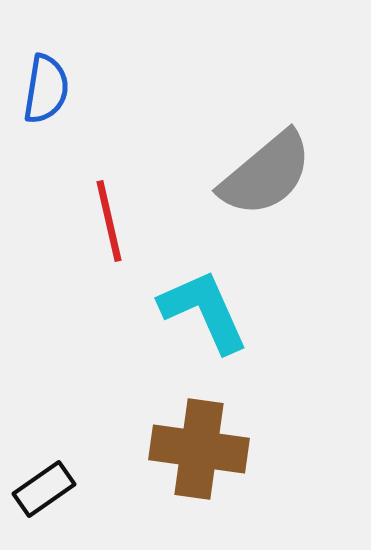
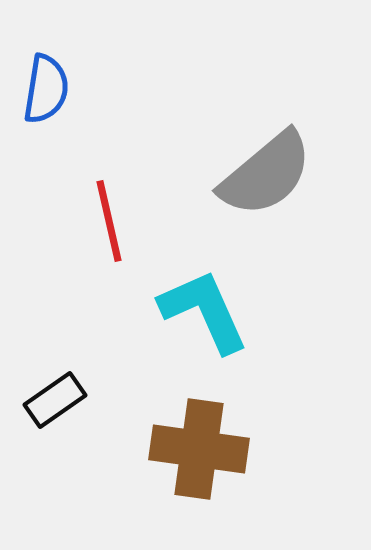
black rectangle: moved 11 px right, 89 px up
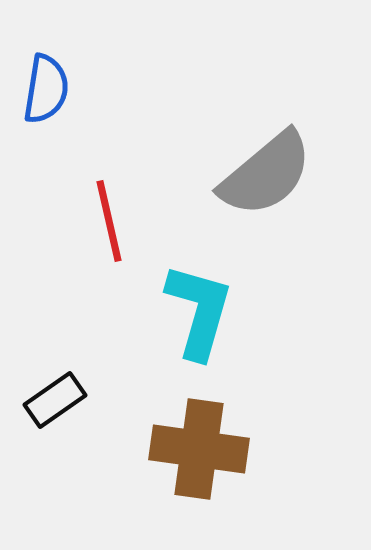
cyan L-shape: moved 5 px left; rotated 40 degrees clockwise
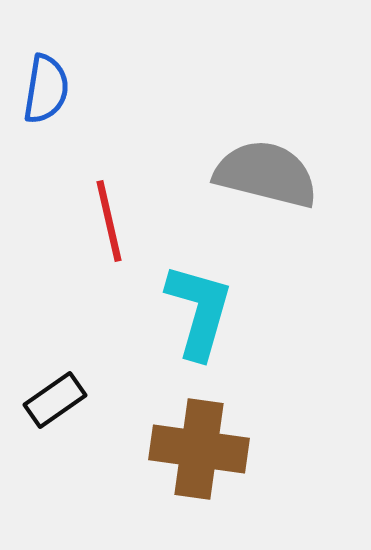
gray semicircle: rotated 126 degrees counterclockwise
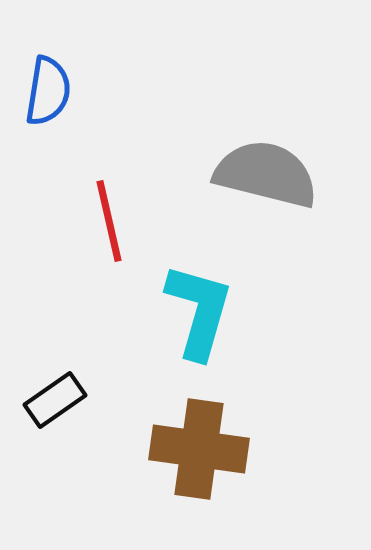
blue semicircle: moved 2 px right, 2 px down
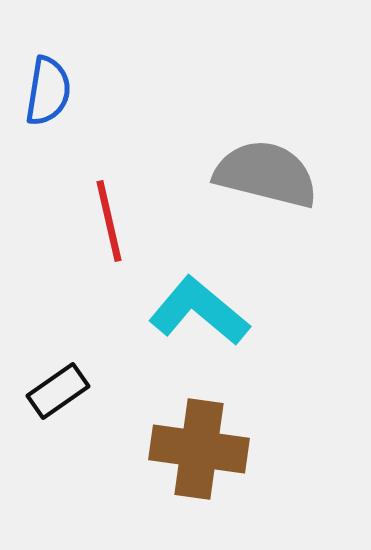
cyan L-shape: rotated 66 degrees counterclockwise
black rectangle: moved 3 px right, 9 px up
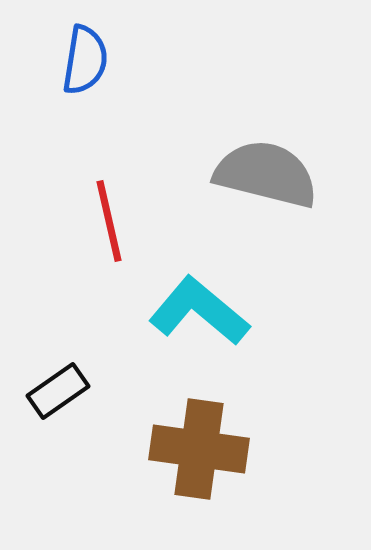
blue semicircle: moved 37 px right, 31 px up
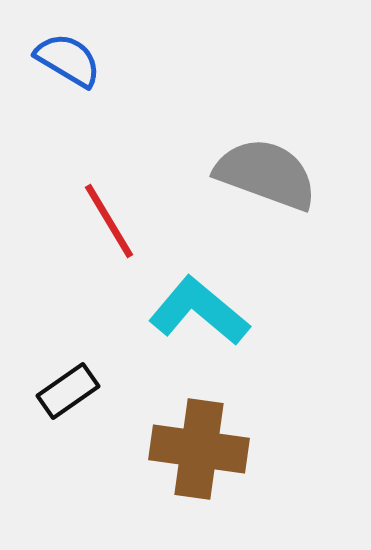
blue semicircle: moved 17 px left; rotated 68 degrees counterclockwise
gray semicircle: rotated 6 degrees clockwise
red line: rotated 18 degrees counterclockwise
black rectangle: moved 10 px right
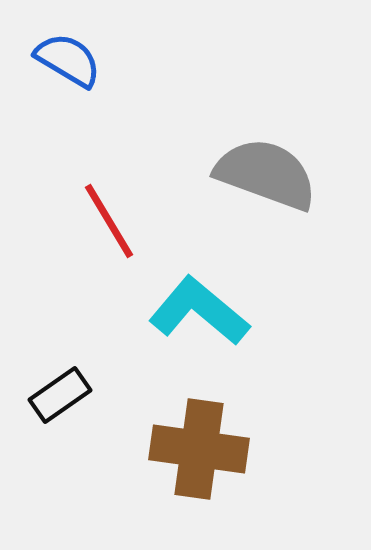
black rectangle: moved 8 px left, 4 px down
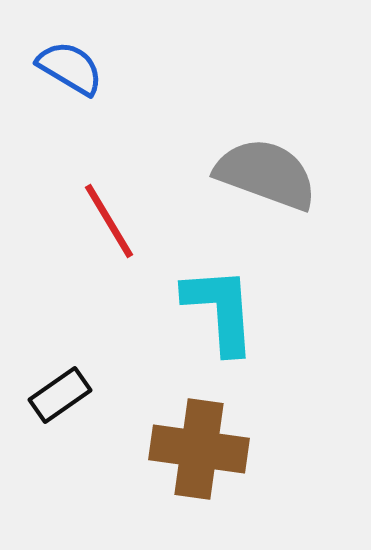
blue semicircle: moved 2 px right, 8 px down
cyan L-shape: moved 21 px right, 1 px up; rotated 46 degrees clockwise
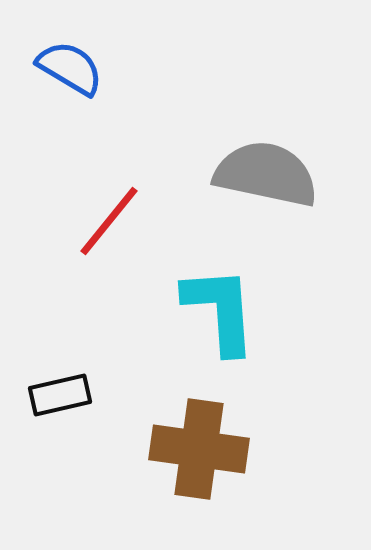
gray semicircle: rotated 8 degrees counterclockwise
red line: rotated 70 degrees clockwise
black rectangle: rotated 22 degrees clockwise
